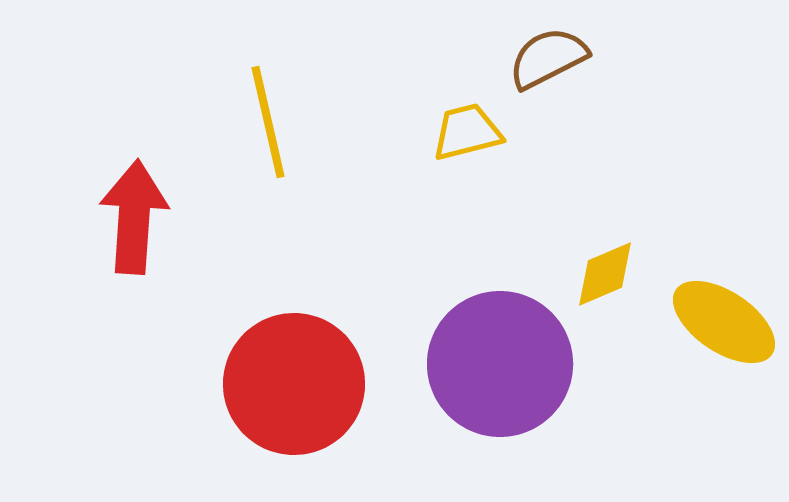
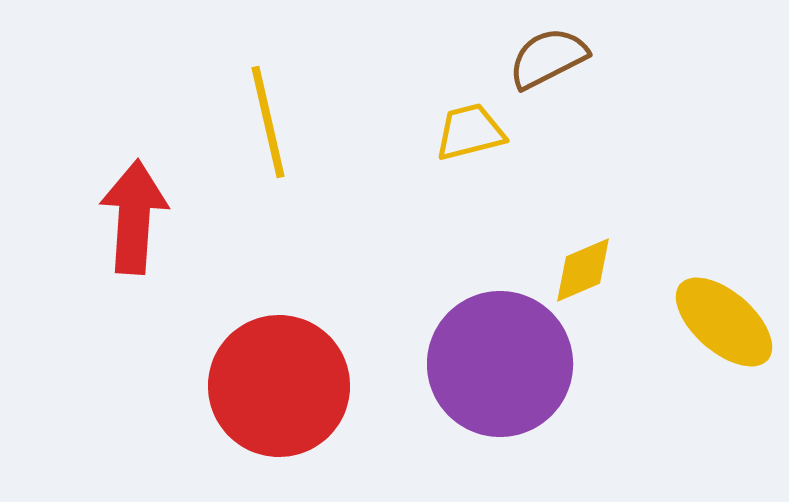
yellow trapezoid: moved 3 px right
yellow diamond: moved 22 px left, 4 px up
yellow ellipse: rotated 7 degrees clockwise
red circle: moved 15 px left, 2 px down
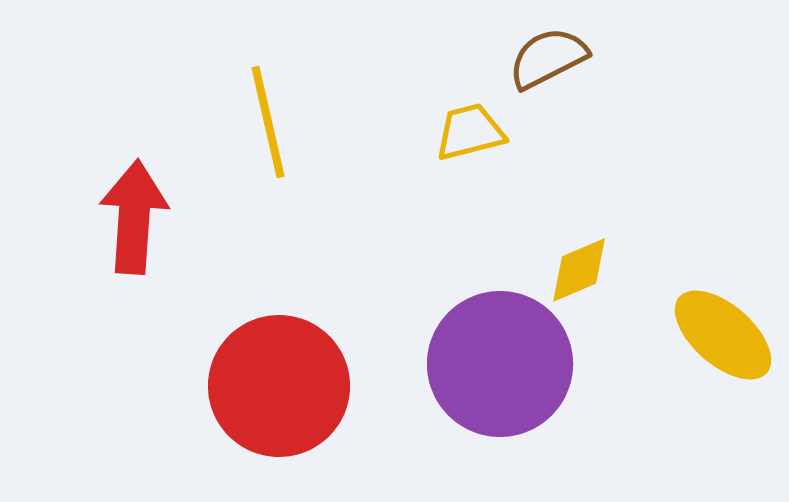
yellow diamond: moved 4 px left
yellow ellipse: moved 1 px left, 13 px down
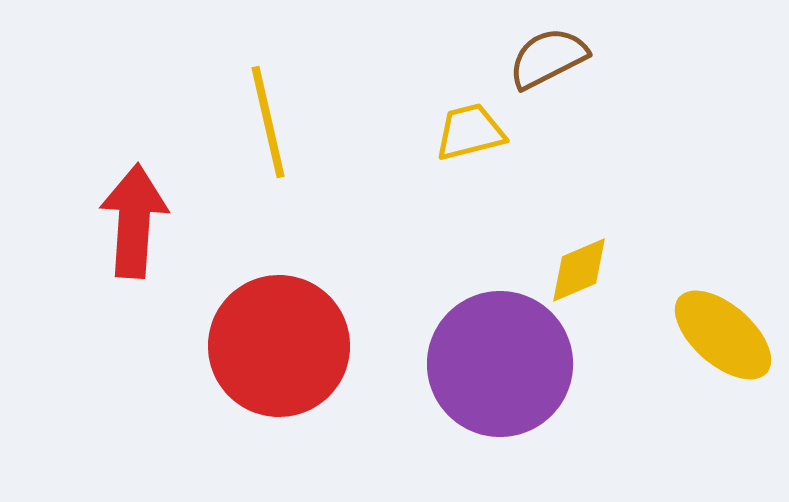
red arrow: moved 4 px down
red circle: moved 40 px up
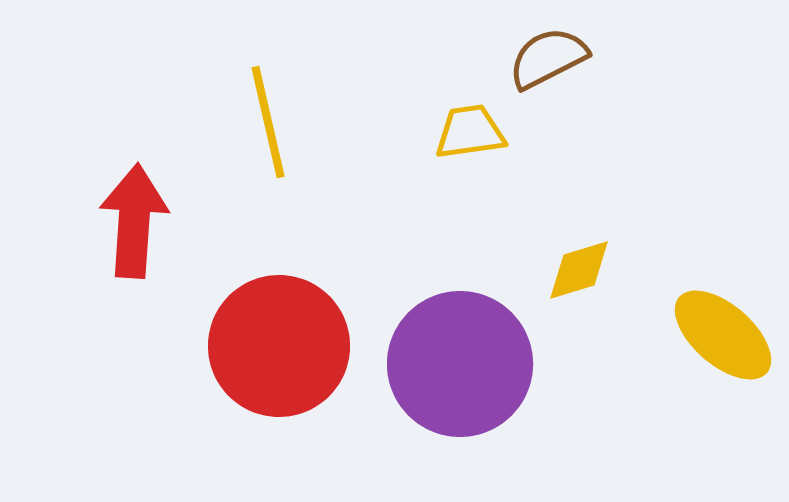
yellow trapezoid: rotated 6 degrees clockwise
yellow diamond: rotated 6 degrees clockwise
purple circle: moved 40 px left
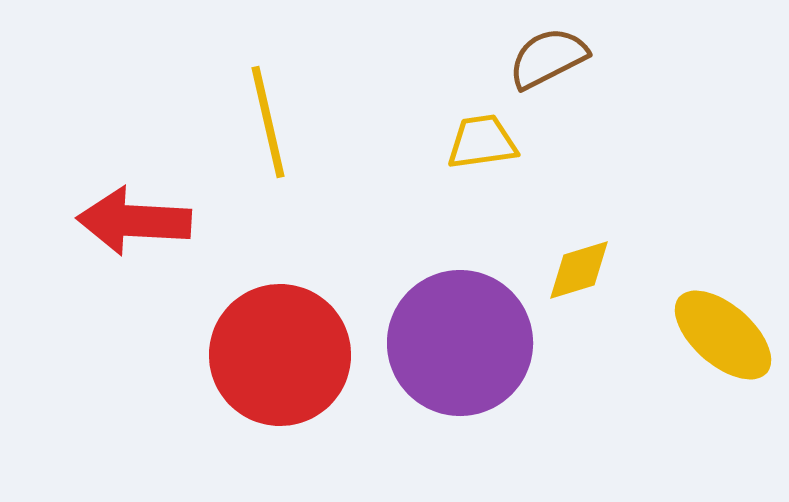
yellow trapezoid: moved 12 px right, 10 px down
red arrow: rotated 91 degrees counterclockwise
red circle: moved 1 px right, 9 px down
purple circle: moved 21 px up
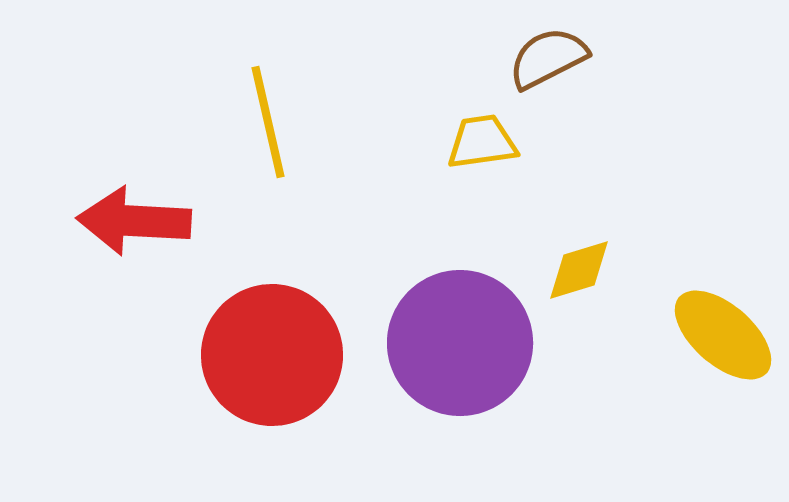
red circle: moved 8 px left
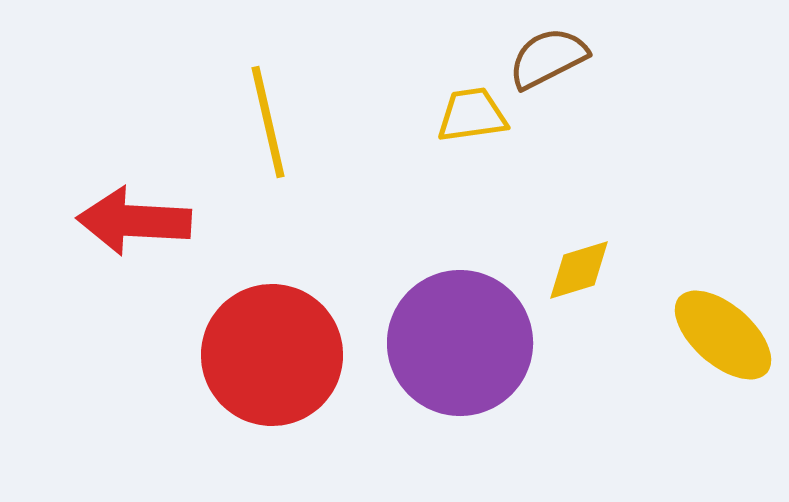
yellow trapezoid: moved 10 px left, 27 px up
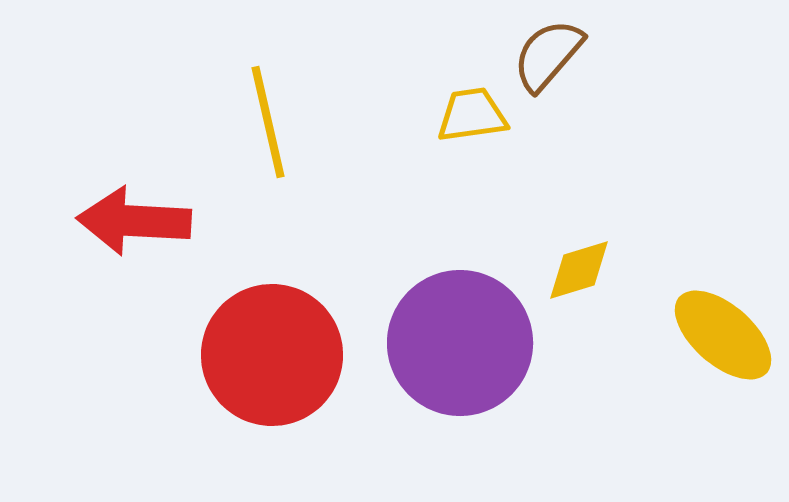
brown semicircle: moved 3 px up; rotated 22 degrees counterclockwise
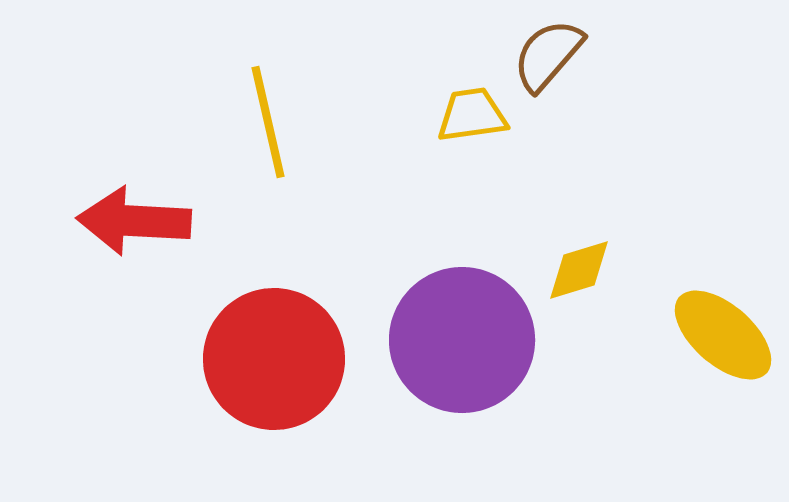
purple circle: moved 2 px right, 3 px up
red circle: moved 2 px right, 4 px down
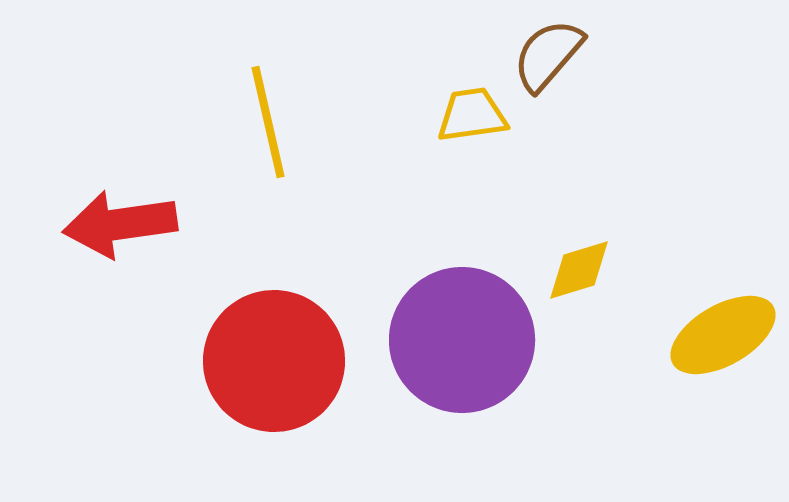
red arrow: moved 14 px left, 3 px down; rotated 11 degrees counterclockwise
yellow ellipse: rotated 71 degrees counterclockwise
red circle: moved 2 px down
